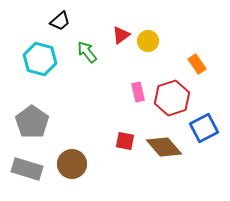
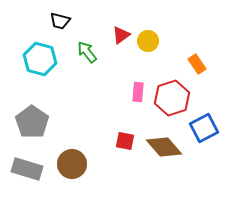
black trapezoid: rotated 55 degrees clockwise
pink rectangle: rotated 18 degrees clockwise
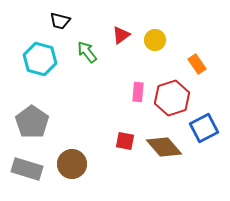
yellow circle: moved 7 px right, 1 px up
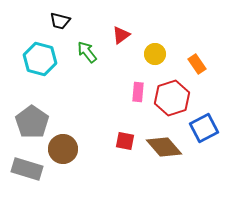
yellow circle: moved 14 px down
brown circle: moved 9 px left, 15 px up
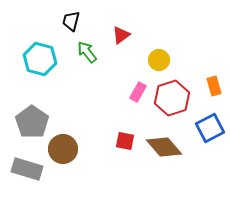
black trapezoid: moved 11 px right; rotated 90 degrees clockwise
yellow circle: moved 4 px right, 6 px down
orange rectangle: moved 17 px right, 22 px down; rotated 18 degrees clockwise
pink rectangle: rotated 24 degrees clockwise
blue square: moved 6 px right
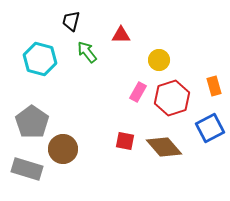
red triangle: rotated 36 degrees clockwise
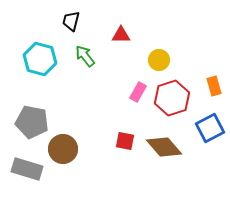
green arrow: moved 2 px left, 4 px down
gray pentagon: rotated 24 degrees counterclockwise
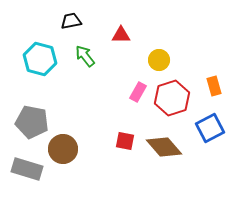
black trapezoid: rotated 65 degrees clockwise
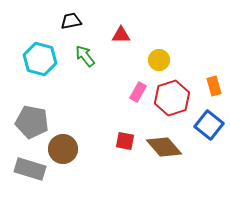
blue square: moved 1 px left, 3 px up; rotated 24 degrees counterclockwise
gray rectangle: moved 3 px right
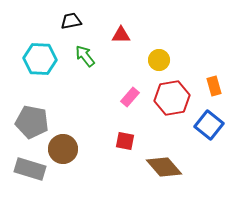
cyan hexagon: rotated 12 degrees counterclockwise
pink rectangle: moved 8 px left, 5 px down; rotated 12 degrees clockwise
red hexagon: rotated 8 degrees clockwise
brown diamond: moved 20 px down
